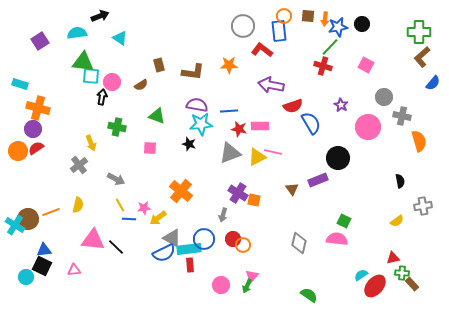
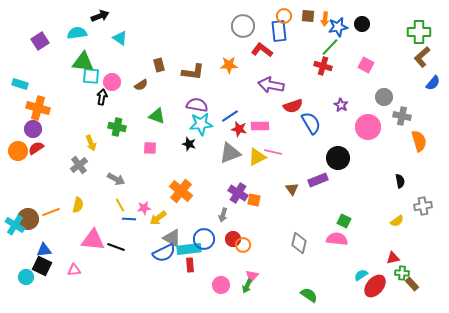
blue line at (229, 111): moved 1 px right, 5 px down; rotated 30 degrees counterclockwise
black line at (116, 247): rotated 24 degrees counterclockwise
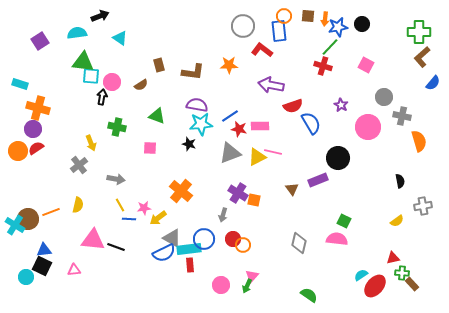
gray arrow at (116, 179): rotated 18 degrees counterclockwise
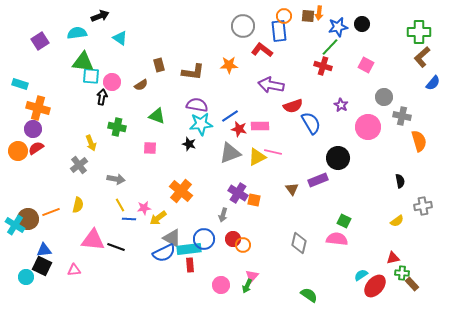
orange arrow at (325, 19): moved 6 px left, 6 px up
